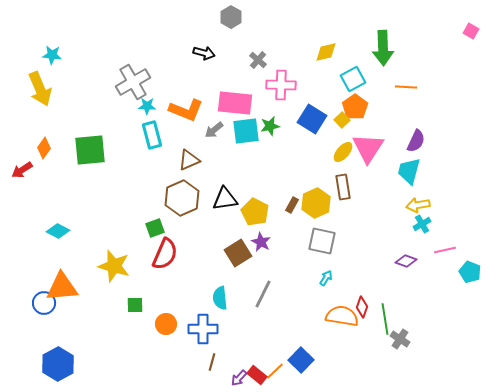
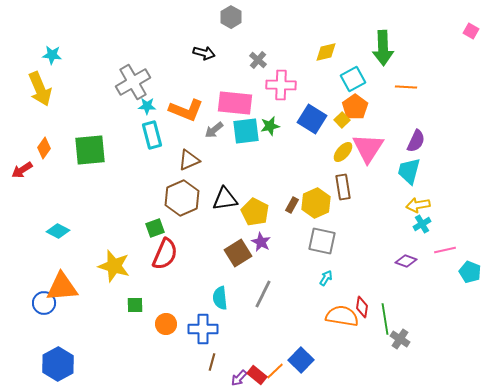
red diamond at (362, 307): rotated 10 degrees counterclockwise
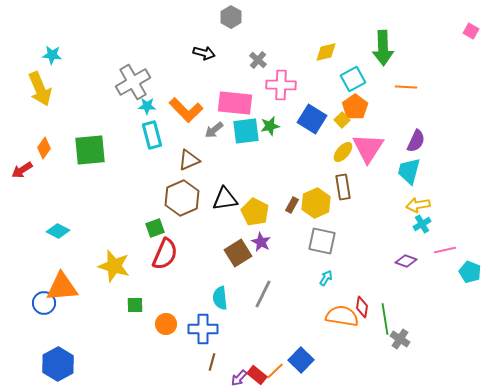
orange L-shape at (186, 110): rotated 24 degrees clockwise
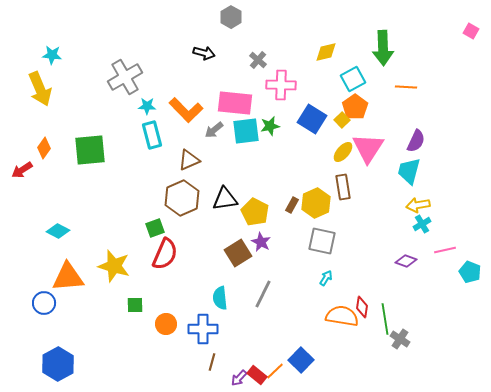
gray cross at (133, 82): moved 8 px left, 5 px up
orange triangle at (62, 287): moved 6 px right, 10 px up
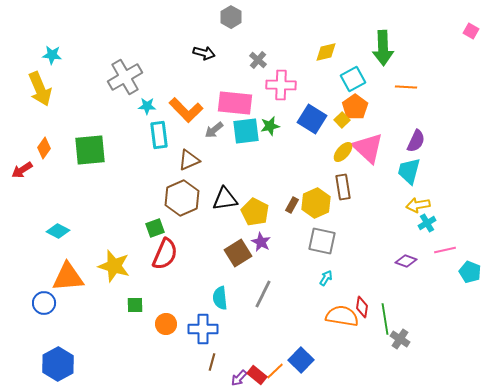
cyan rectangle at (152, 135): moved 7 px right; rotated 8 degrees clockwise
pink triangle at (368, 148): rotated 20 degrees counterclockwise
cyan cross at (422, 224): moved 5 px right, 1 px up
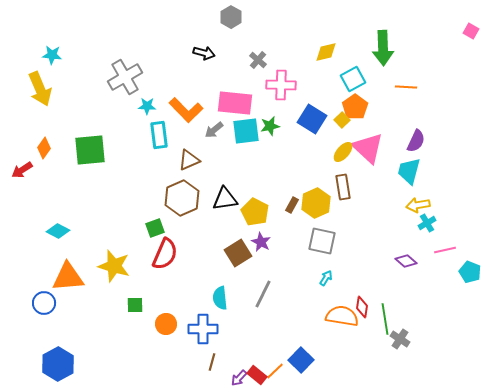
purple diamond at (406, 261): rotated 20 degrees clockwise
